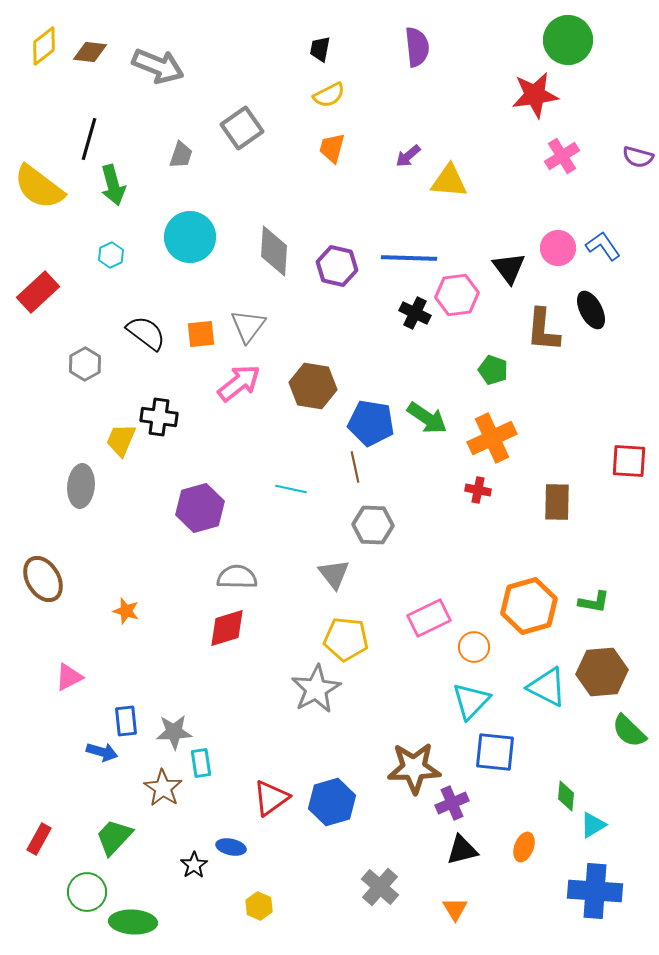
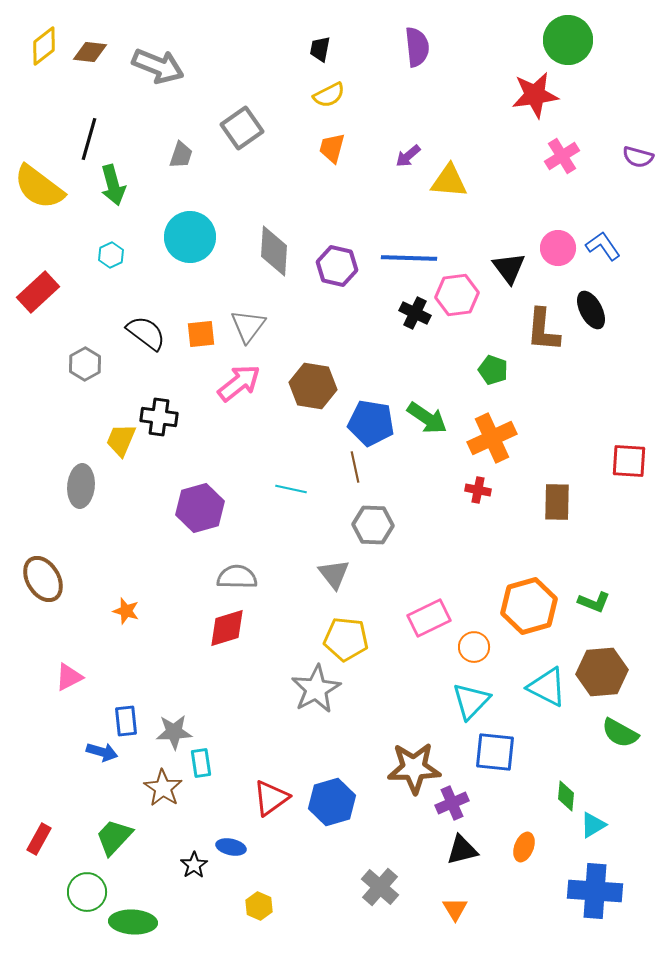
green L-shape at (594, 602): rotated 12 degrees clockwise
green semicircle at (629, 731): moved 9 px left, 2 px down; rotated 15 degrees counterclockwise
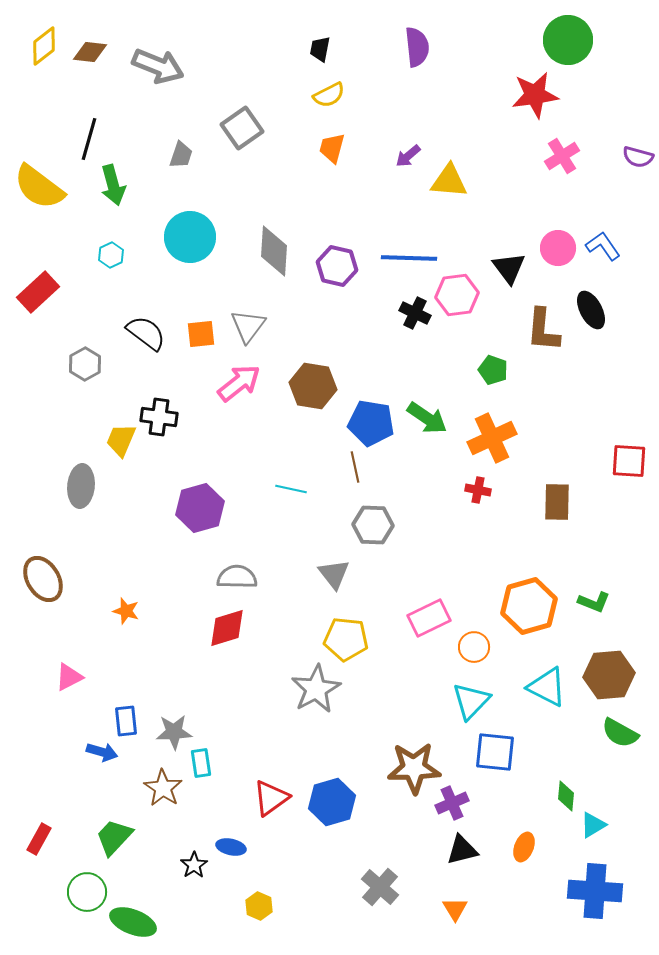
brown hexagon at (602, 672): moved 7 px right, 3 px down
green ellipse at (133, 922): rotated 18 degrees clockwise
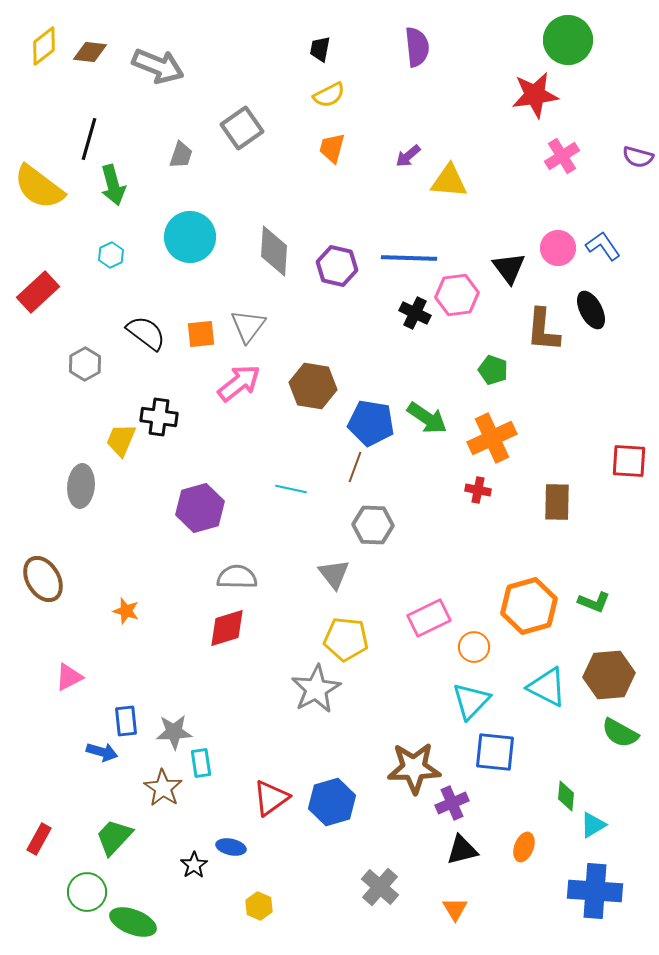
brown line at (355, 467): rotated 32 degrees clockwise
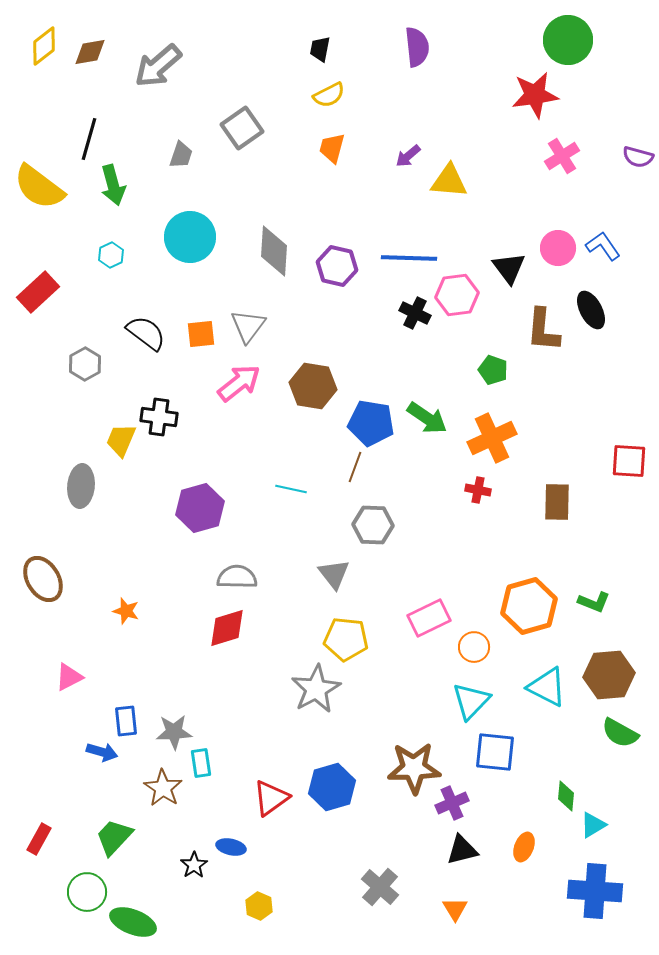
brown diamond at (90, 52): rotated 16 degrees counterclockwise
gray arrow at (158, 66): rotated 117 degrees clockwise
blue hexagon at (332, 802): moved 15 px up
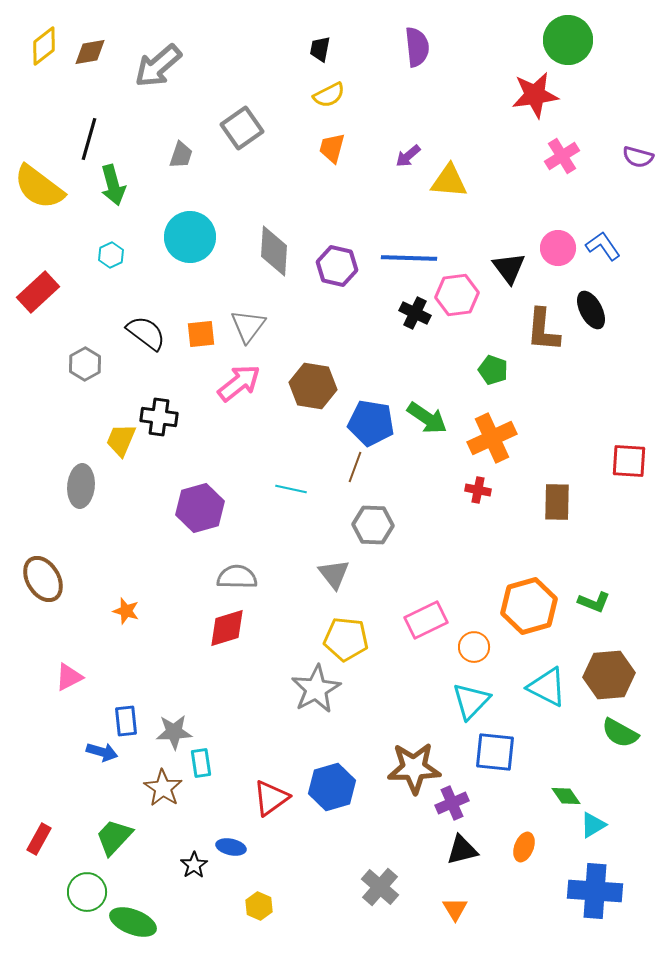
pink rectangle at (429, 618): moved 3 px left, 2 px down
green diamond at (566, 796): rotated 40 degrees counterclockwise
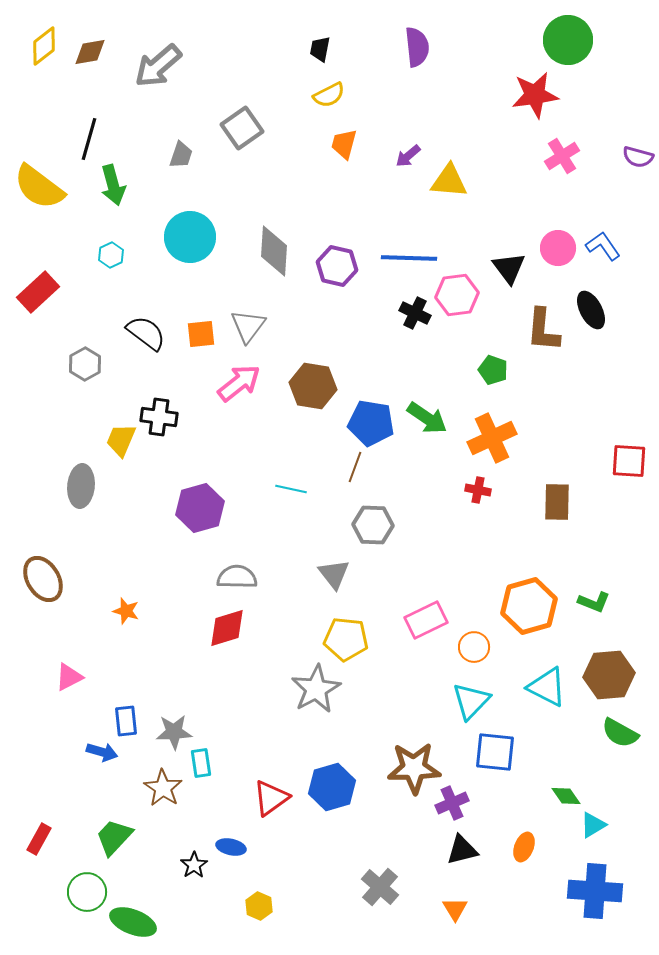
orange trapezoid at (332, 148): moved 12 px right, 4 px up
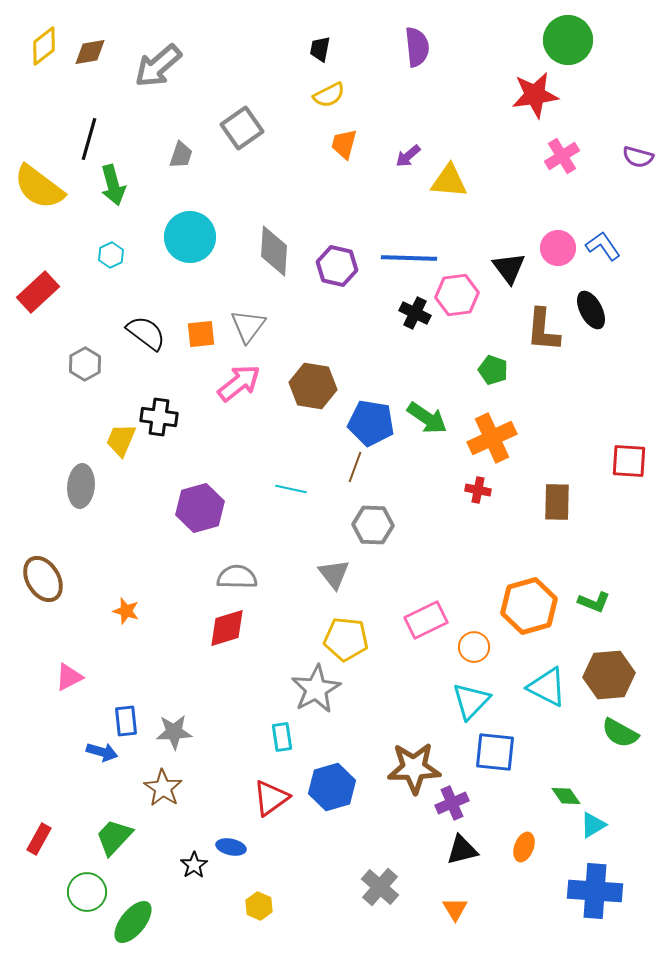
cyan rectangle at (201, 763): moved 81 px right, 26 px up
green ellipse at (133, 922): rotated 72 degrees counterclockwise
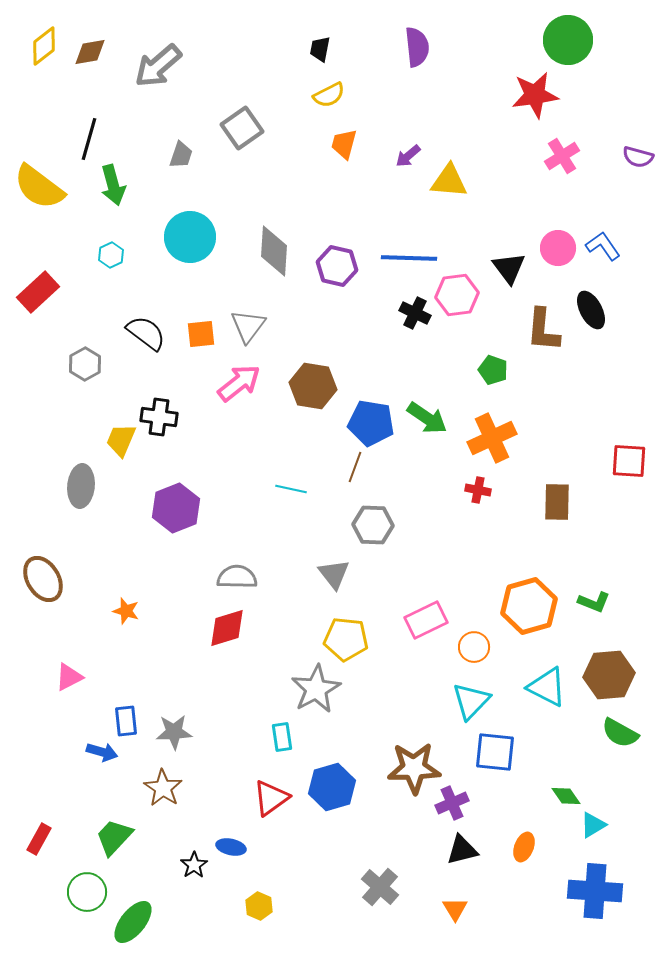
purple hexagon at (200, 508): moved 24 px left; rotated 6 degrees counterclockwise
